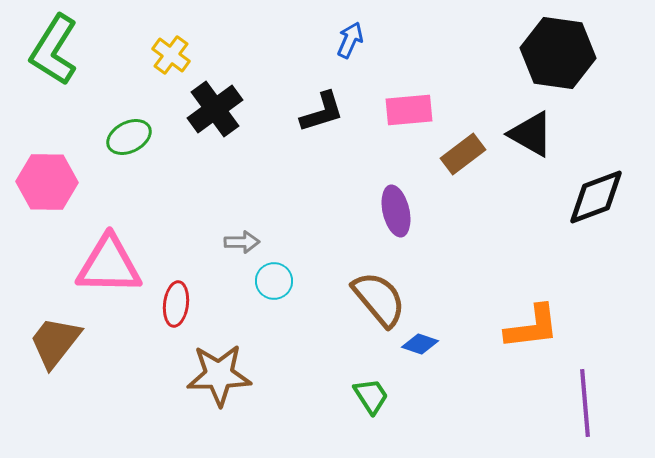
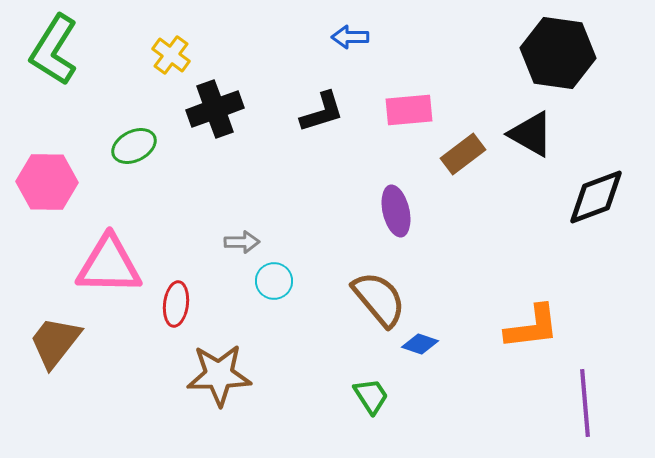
blue arrow: moved 3 px up; rotated 114 degrees counterclockwise
black cross: rotated 16 degrees clockwise
green ellipse: moved 5 px right, 9 px down
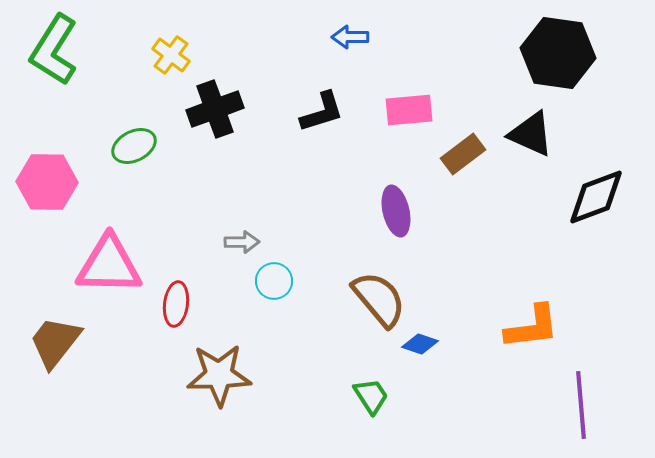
black triangle: rotated 6 degrees counterclockwise
purple line: moved 4 px left, 2 px down
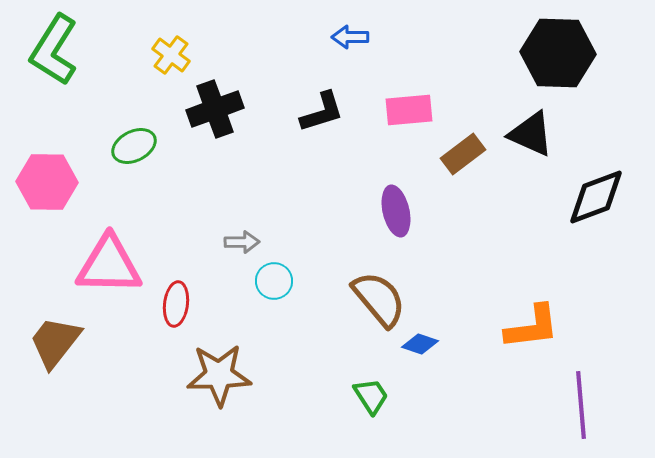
black hexagon: rotated 6 degrees counterclockwise
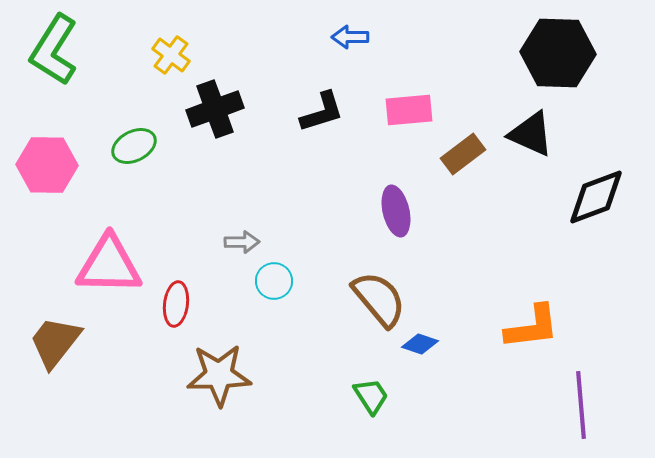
pink hexagon: moved 17 px up
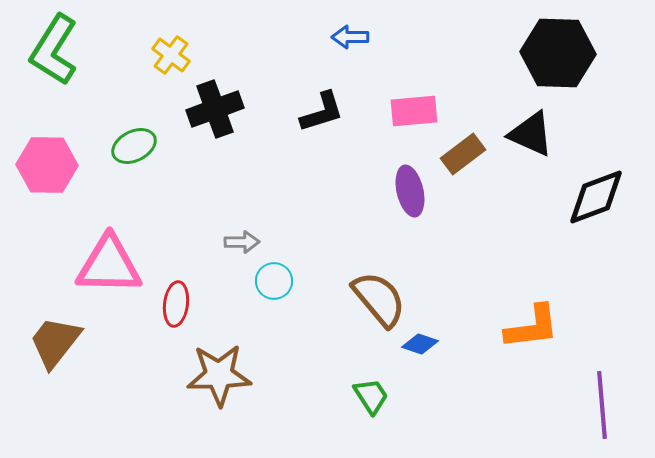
pink rectangle: moved 5 px right, 1 px down
purple ellipse: moved 14 px right, 20 px up
purple line: moved 21 px right
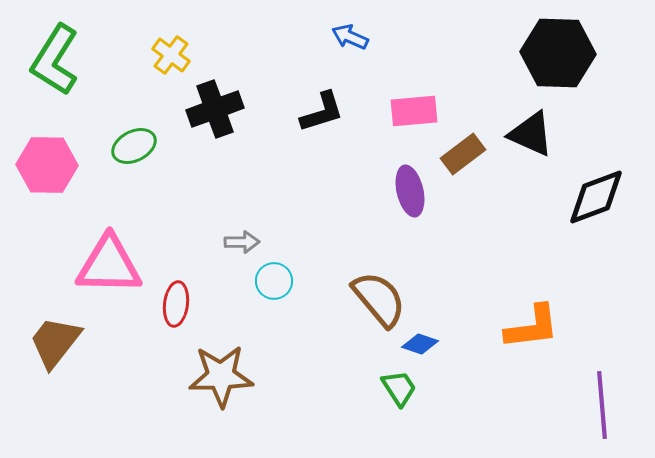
blue arrow: rotated 24 degrees clockwise
green L-shape: moved 1 px right, 10 px down
brown star: moved 2 px right, 1 px down
green trapezoid: moved 28 px right, 8 px up
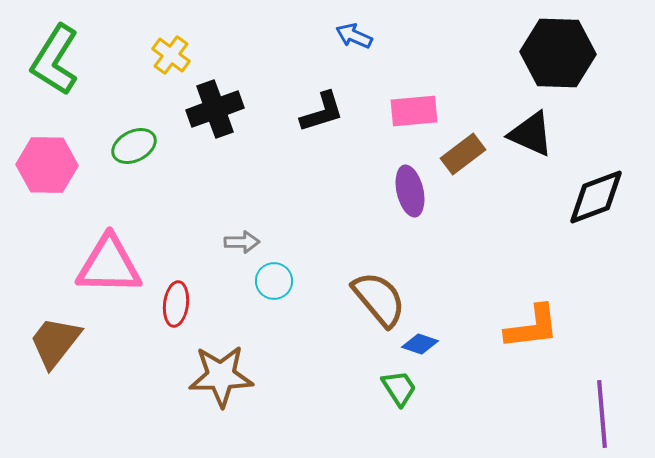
blue arrow: moved 4 px right, 1 px up
purple line: moved 9 px down
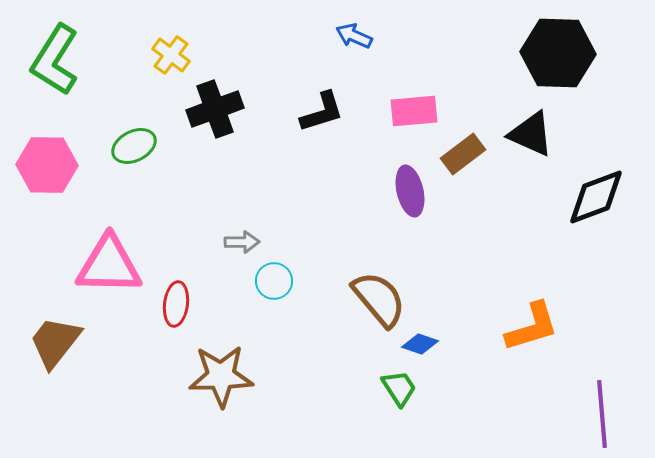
orange L-shape: rotated 10 degrees counterclockwise
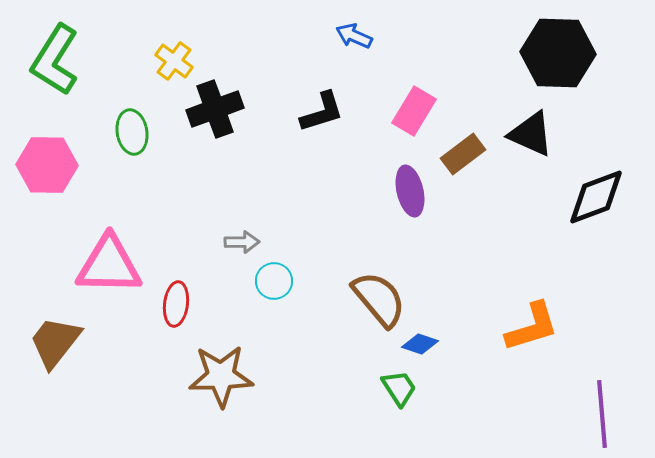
yellow cross: moved 3 px right, 6 px down
pink rectangle: rotated 54 degrees counterclockwise
green ellipse: moved 2 px left, 14 px up; rotated 72 degrees counterclockwise
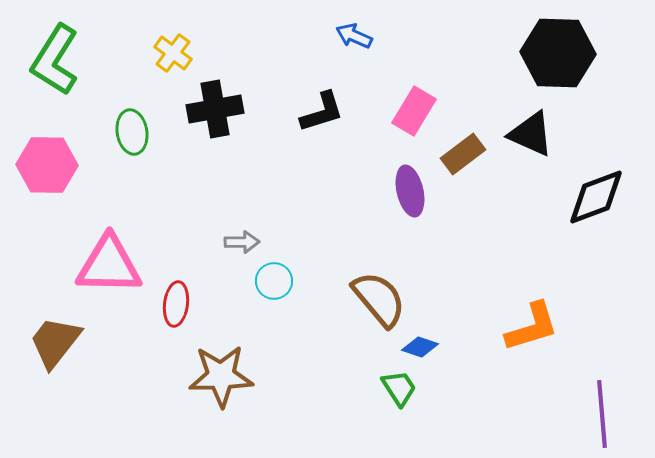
yellow cross: moved 1 px left, 8 px up
black cross: rotated 10 degrees clockwise
blue diamond: moved 3 px down
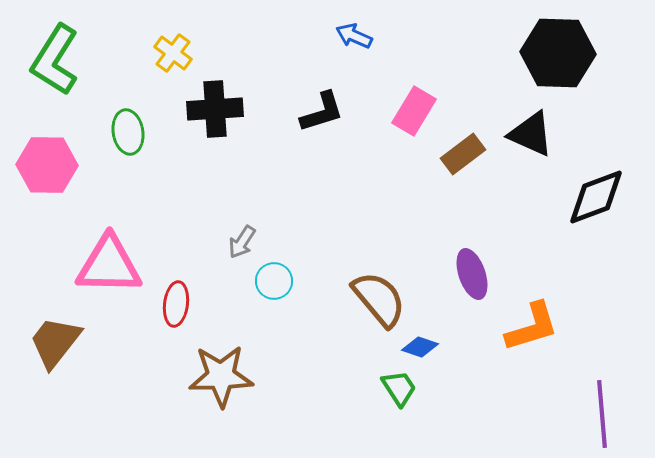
black cross: rotated 6 degrees clockwise
green ellipse: moved 4 px left
purple ellipse: moved 62 px right, 83 px down; rotated 6 degrees counterclockwise
gray arrow: rotated 124 degrees clockwise
